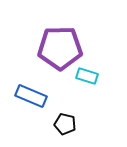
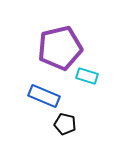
purple pentagon: rotated 12 degrees counterclockwise
blue rectangle: moved 13 px right
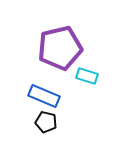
black pentagon: moved 19 px left, 2 px up
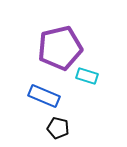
black pentagon: moved 12 px right, 6 px down
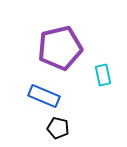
cyan rectangle: moved 16 px right, 1 px up; rotated 60 degrees clockwise
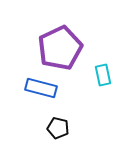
purple pentagon: rotated 12 degrees counterclockwise
blue rectangle: moved 3 px left, 8 px up; rotated 8 degrees counterclockwise
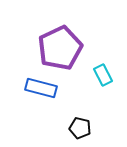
cyan rectangle: rotated 15 degrees counterclockwise
black pentagon: moved 22 px right
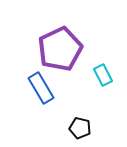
purple pentagon: moved 1 px down
blue rectangle: rotated 44 degrees clockwise
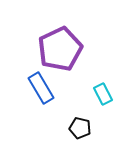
cyan rectangle: moved 19 px down
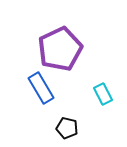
black pentagon: moved 13 px left
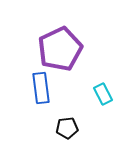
blue rectangle: rotated 24 degrees clockwise
black pentagon: rotated 20 degrees counterclockwise
